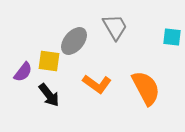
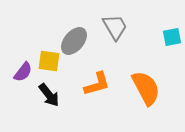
cyan square: rotated 18 degrees counterclockwise
orange L-shape: rotated 52 degrees counterclockwise
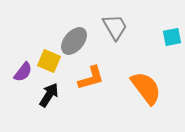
yellow square: rotated 15 degrees clockwise
orange L-shape: moved 6 px left, 6 px up
orange semicircle: rotated 9 degrees counterclockwise
black arrow: rotated 110 degrees counterclockwise
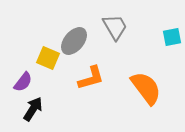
yellow square: moved 1 px left, 3 px up
purple semicircle: moved 10 px down
black arrow: moved 16 px left, 14 px down
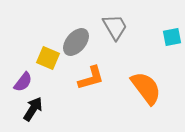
gray ellipse: moved 2 px right, 1 px down
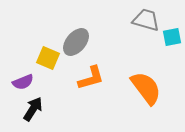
gray trapezoid: moved 31 px right, 7 px up; rotated 44 degrees counterclockwise
purple semicircle: rotated 30 degrees clockwise
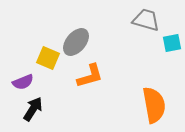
cyan square: moved 6 px down
orange L-shape: moved 1 px left, 2 px up
orange semicircle: moved 8 px right, 17 px down; rotated 27 degrees clockwise
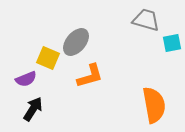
purple semicircle: moved 3 px right, 3 px up
